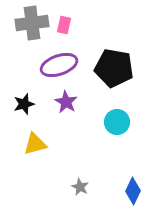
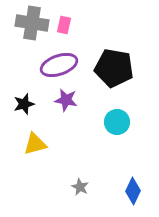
gray cross: rotated 16 degrees clockwise
purple star: moved 2 px up; rotated 20 degrees counterclockwise
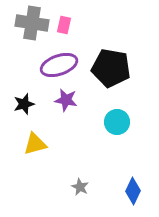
black pentagon: moved 3 px left
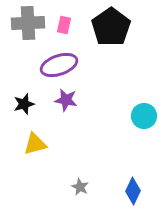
gray cross: moved 4 px left; rotated 12 degrees counterclockwise
black pentagon: moved 41 px up; rotated 27 degrees clockwise
cyan circle: moved 27 px right, 6 px up
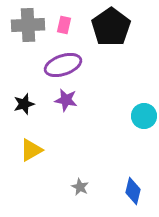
gray cross: moved 2 px down
purple ellipse: moved 4 px right
yellow triangle: moved 4 px left, 6 px down; rotated 15 degrees counterclockwise
blue diamond: rotated 12 degrees counterclockwise
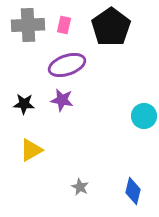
purple ellipse: moved 4 px right
purple star: moved 4 px left
black star: rotated 20 degrees clockwise
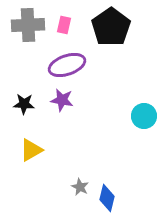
blue diamond: moved 26 px left, 7 px down
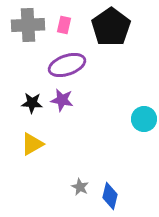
black star: moved 8 px right, 1 px up
cyan circle: moved 3 px down
yellow triangle: moved 1 px right, 6 px up
blue diamond: moved 3 px right, 2 px up
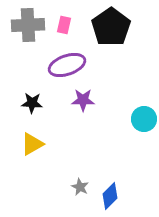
purple star: moved 21 px right; rotated 10 degrees counterclockwise
blue diamond: rotated 32 degrees clockwise
